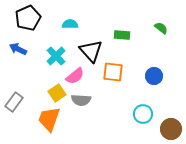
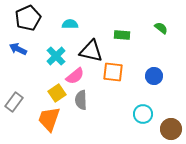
black triangle: rotated 35 degrees counterclockwise
gray semicircle: rotated 84 degrees clockwise
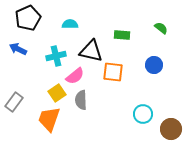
cyan cross: rotated 30 degrees clockwise
blue circle: moved 11 px up
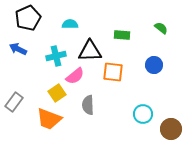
black triangle: moved 1 px left; rotated 15 degrees counterclockwise
gray semicircle: moved 7 px right, 5 px down
orange trapezoid: rotated 88 degrees counterclockwise
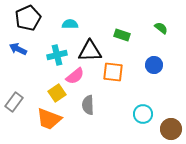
green rectangle: rotated 14 degrees clockwise
cyan cross: moved 1 px right, 1 px up
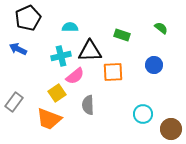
cyan semicircle: moved 3 px down
cyan cross: moved 4 px right, 1 px down
orange square: rotated 10 degrees counterclockwise
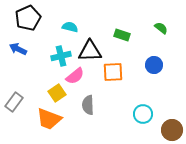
cyan semicircle: rotated 14 degrees clockwise
brown circle: moved 1 px right, 1 px down
